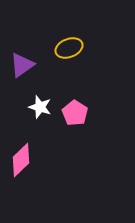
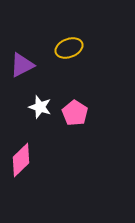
purple triangle: rotated 8 degrees clockwise
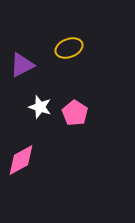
pink diamond: rotated 16 degrees clockwise
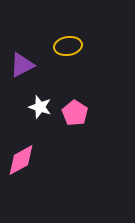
yellow ellipse: moved 1 px left, 2 px up; rotated 12 degrees clockwise
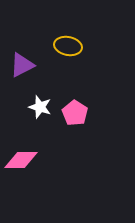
yellow ellipse: rotated 20 degrees clockwise
pink diamond: rotated 28 degrees clockwise
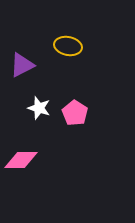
white star: moved 1 px left, 1 px down
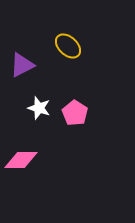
yellow ellipse: rotated 32 degrees clockwise
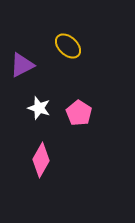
pink pentagon: moved 4 px right
pink diamond: moved 20 px right; rotated 60 degrees counterclockwise
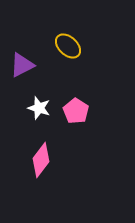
pink pentagon: moved 3 px left, 2 px up
pink diamond: rotated 8 degrees clockwise
